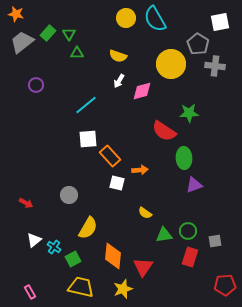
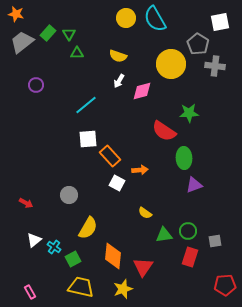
white square at (117, 183): rotated 14 degrees clockwise
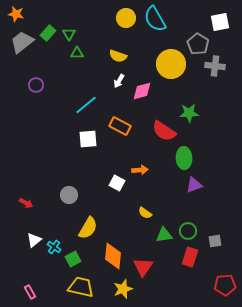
orange rectangle at (110, 156): moved 10 px right, 30 px up; rotated 20 degrees counterclockwise
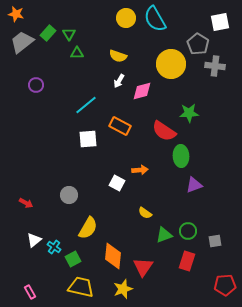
green ellipse at (184, 158): moved 3 px left, 2 px up
green triangle at (164, 235): rotated 12 degrees counterclockwise
red rectangle at (190, 257): moved 3 px left, 4 px down
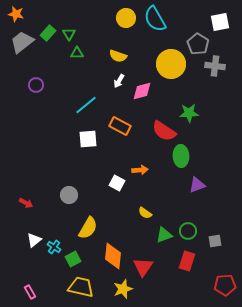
purple triangle at (194, 185): moved 3 px right
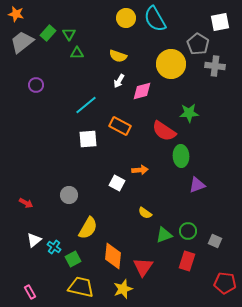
gray square at (215, 241): rotated 32 degrees clockwise
red pentagon at (225, 285): moved 2 px up; rotated 10 degrees clockwise
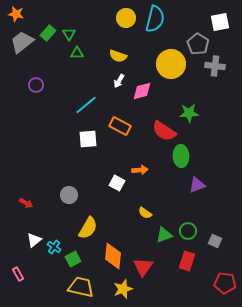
cyan semicircle at (155, 19): rotated 136 degrees counterclockwise
pink rectangle at (30, 292): moved 12 px left, 18 px up
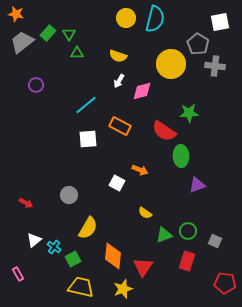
orange arrow at (140, 170): rotated 28 degrees clockwise
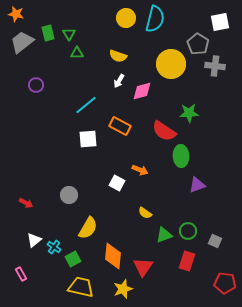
green rectangle at (48, 33): rotated 56 degrees counterclockwise
pink rectangle at (18, 274): moved 3 px right
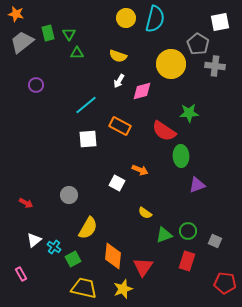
yellow trapezoid at (81, 287): moved 3 px right, 1 px down
